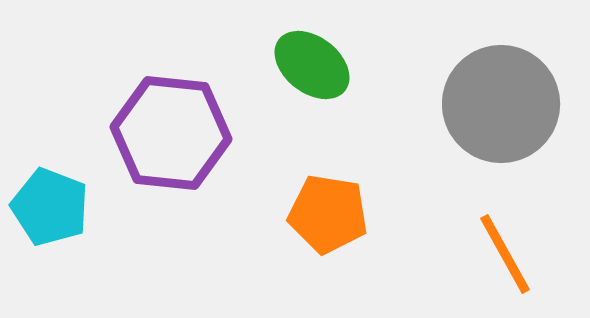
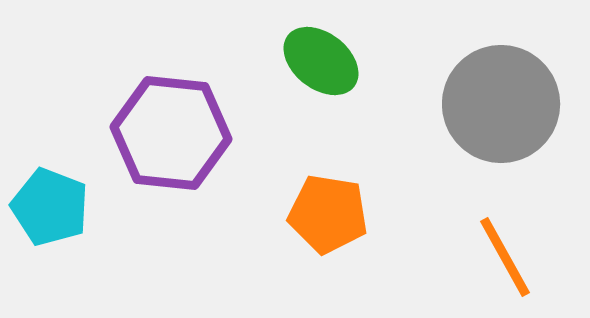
green ellipse: moved 9 px right, 4 px up
orange line: moved 3 px down
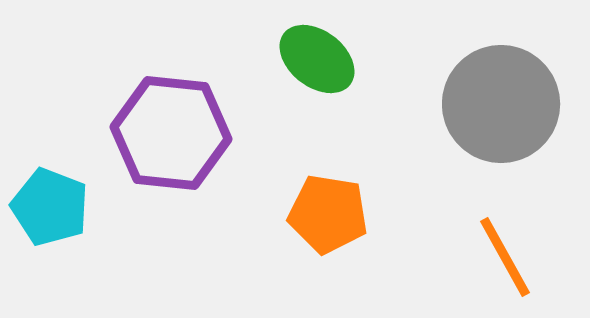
green ellipse: moved 4 px left, 2 px up
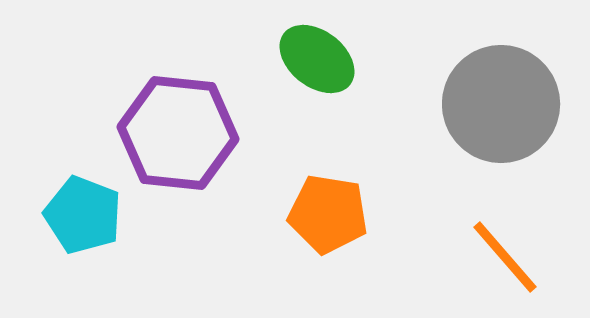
purple hexagon: moved 7 px right
cyan pentagon: moved 33 px right, 8 px down
orange line: rotated 12 degrees counterclockwise
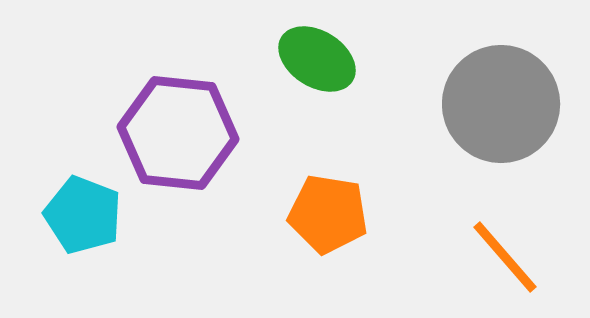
green ellipse: rotated 6 degrees counterclockwise
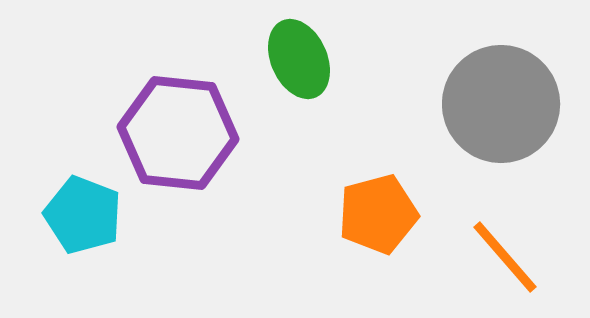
green ellipse: moved 18 px left; rotated 34 degrees clockwise
orange pentagon: moved 50 px right; rotated 24 degrees counterclockwise
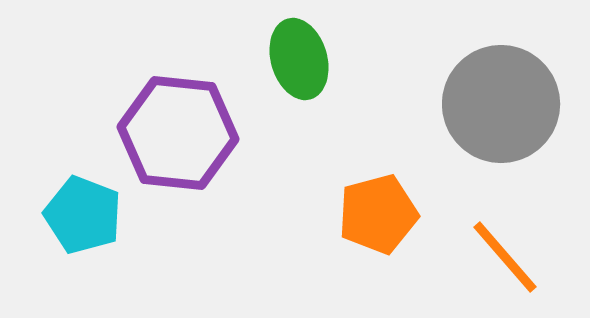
green ellipse: rotated 8 degrees clockwise
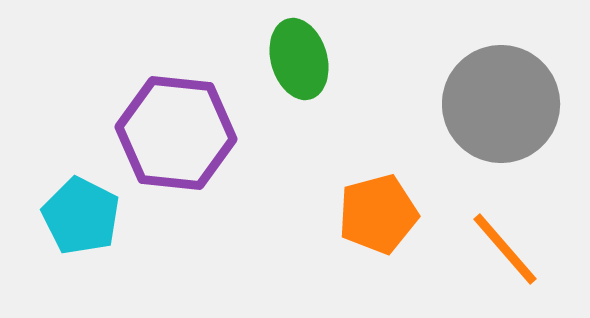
purple hexagon: moved 2 px left
cyan pentagon: moved 2 px left, 1 px down; rotated 6 degrees clockwise
orange line: moved 8 px up
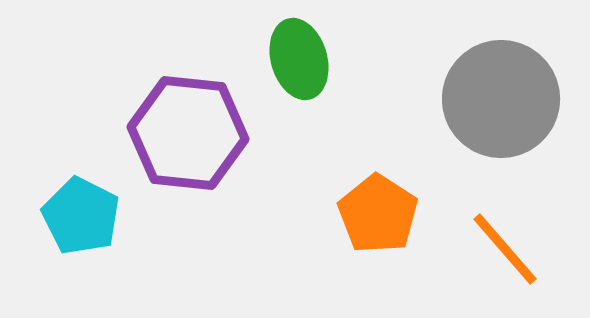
gray circle: moved 5 px up
purple hexagon: moved 12 px right
orange pentagon: rotated 24 degrees counterclockwise
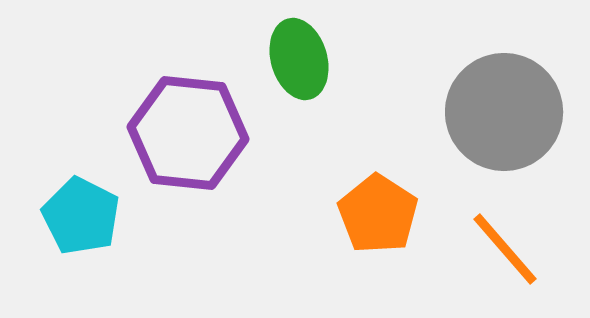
gray circle: moved 3 px right, 13 px down
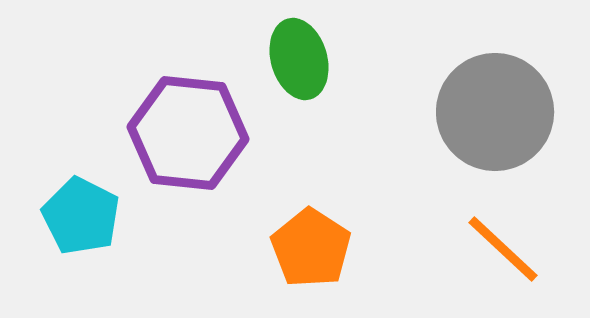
gray circle: moved 9 px left
orange pentagon: moved 67 px left, 34 px down
orange line: moved 2 px left; rotated 6 degrees counterclockwise
